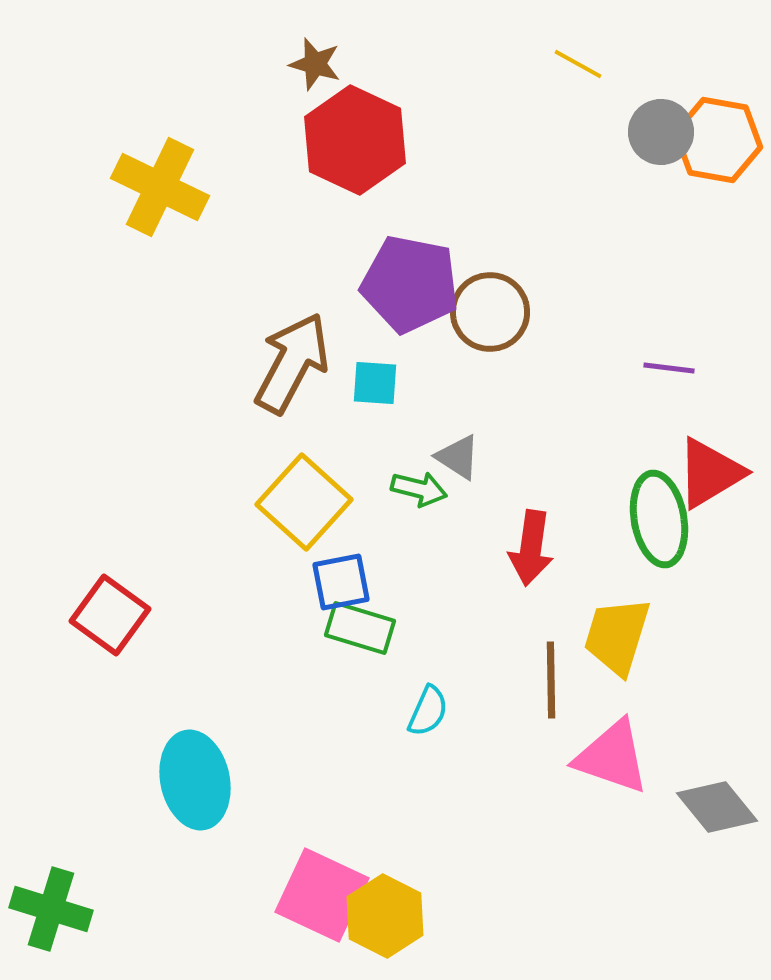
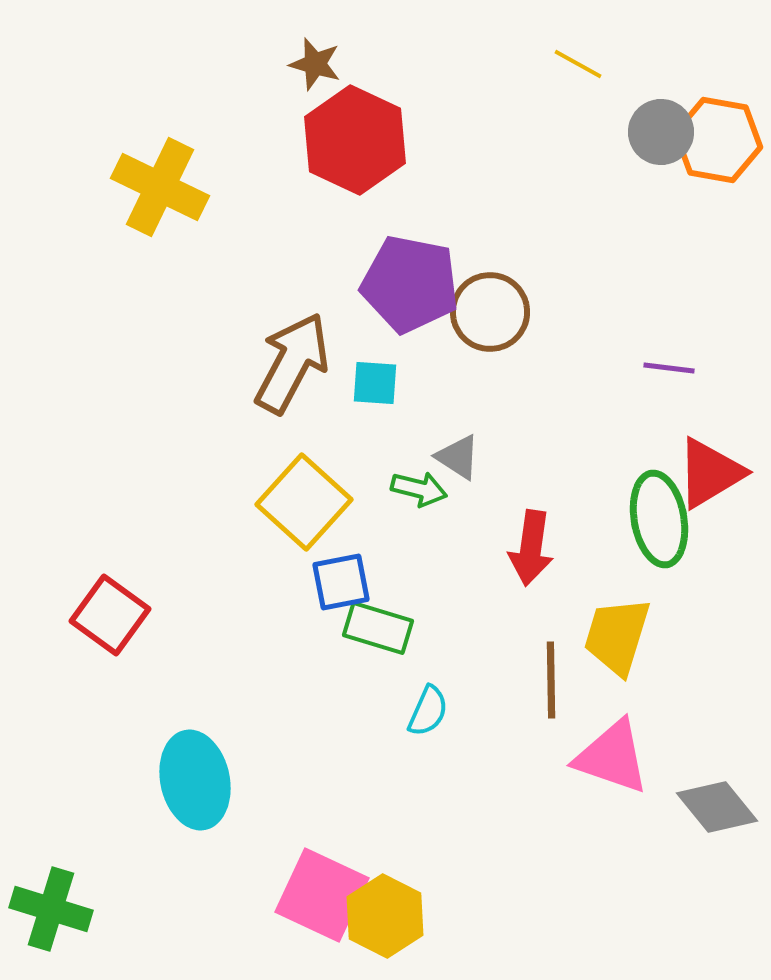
green rectangle: moved 18 px right
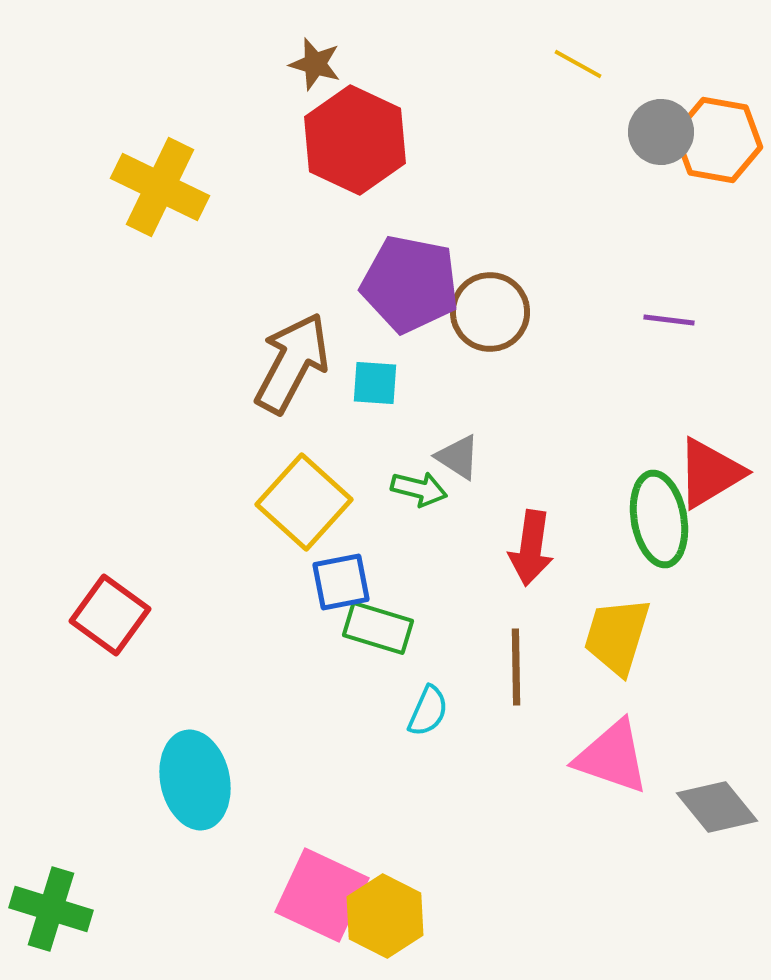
purple line: moved 48 px up
brown line: moved 35 px left, 13 px up
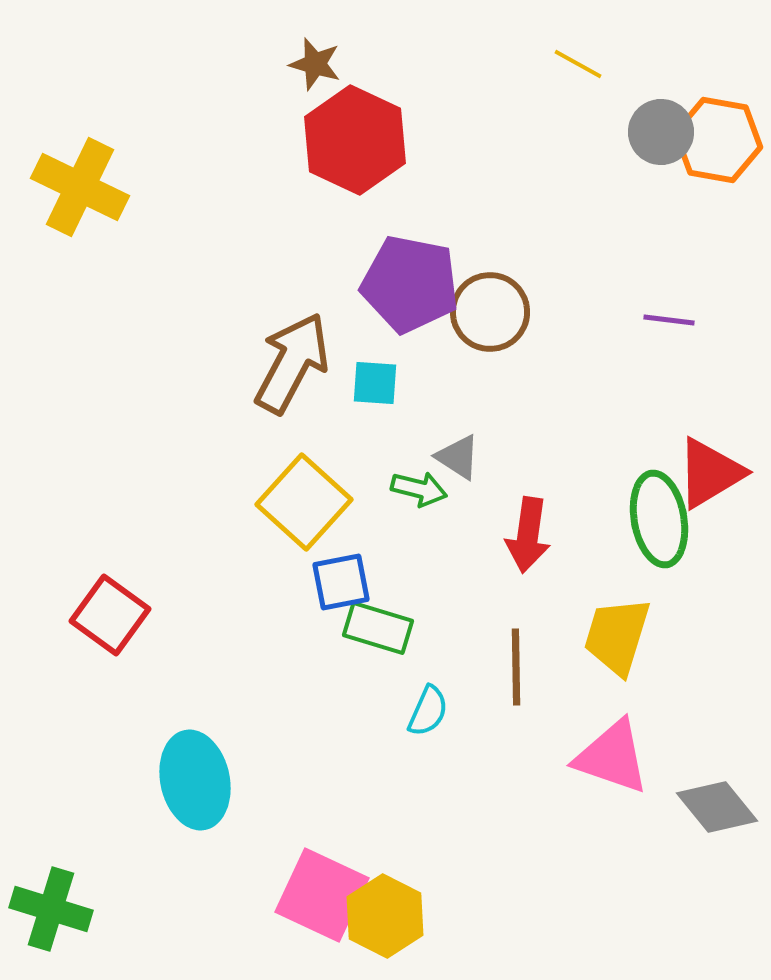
yellow cross: moved 80 px left
red arrow: moved 3 px left, 13 px up
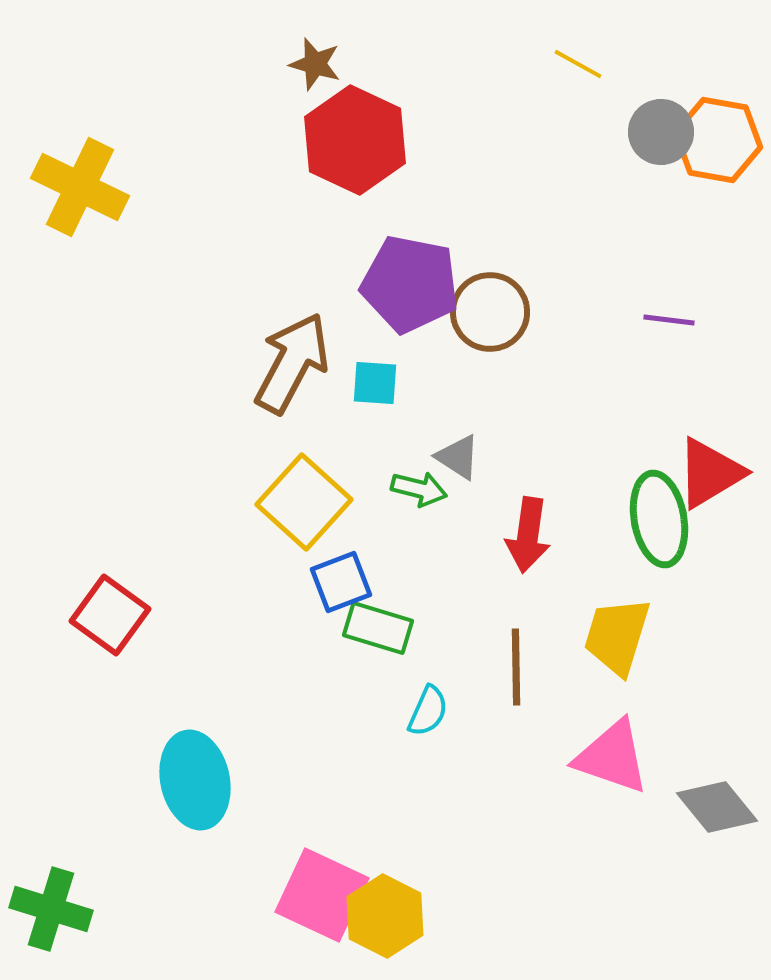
blue square: rotated 10 degrees counterclockwise
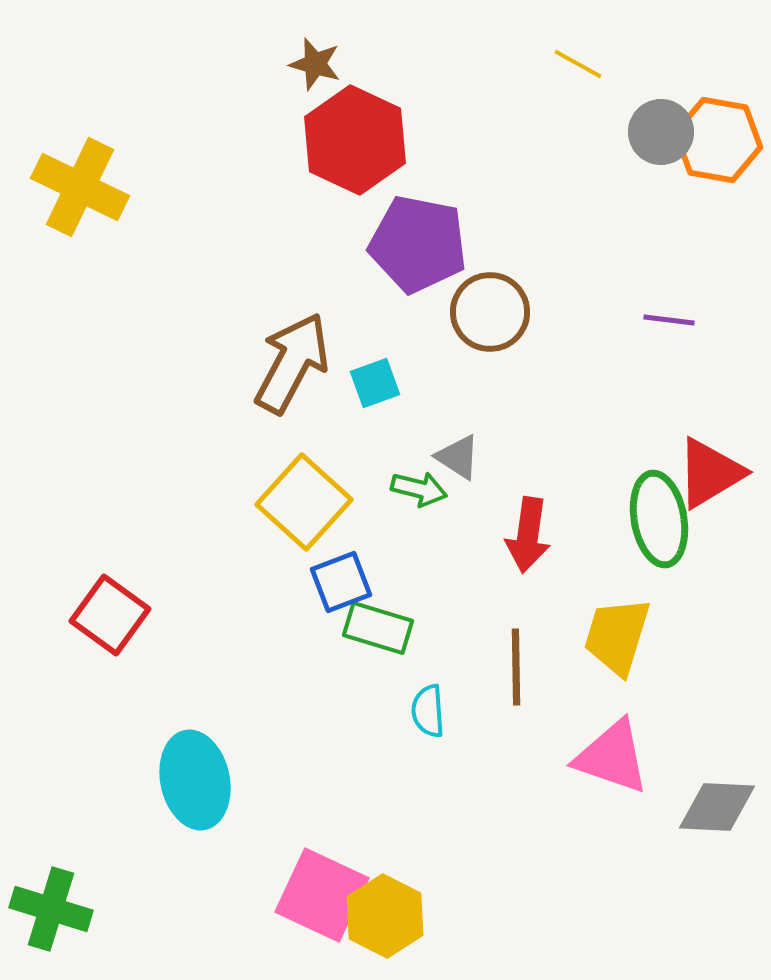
purple pentagon: moved 8 px right, 40 px up
cyan square: rotated 24 degrees counterclockwise
cyan semicircle: rotated 152 degrees clockwise
gray diamond: rotated 48 degrees counterclockwise
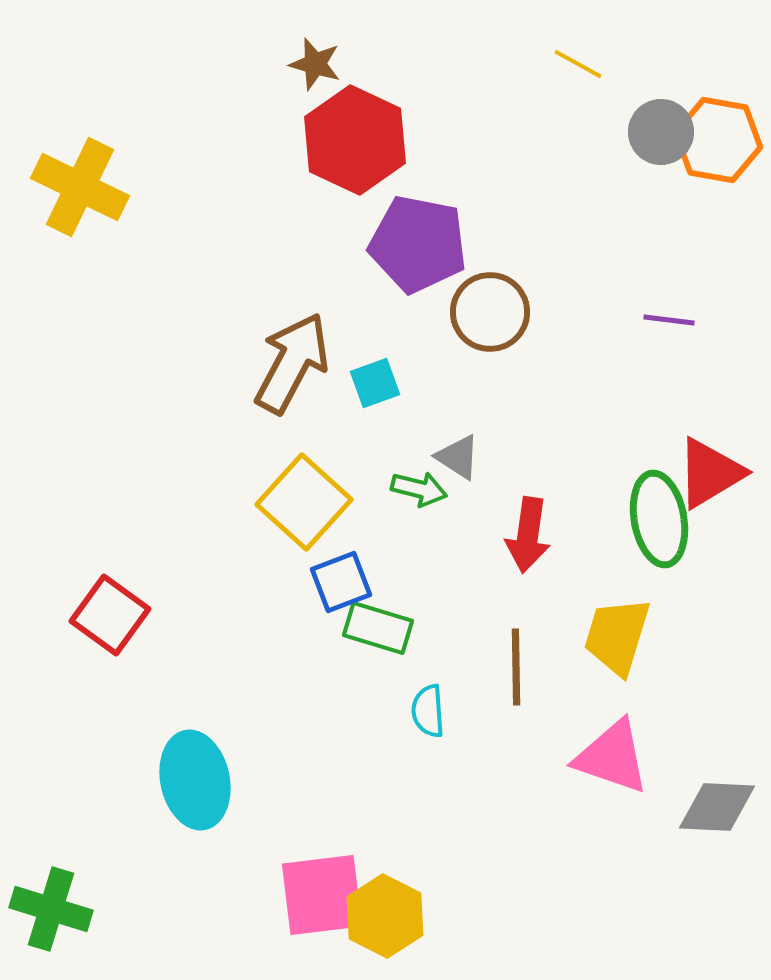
pink square: rotated 32 degrees counterclockwise
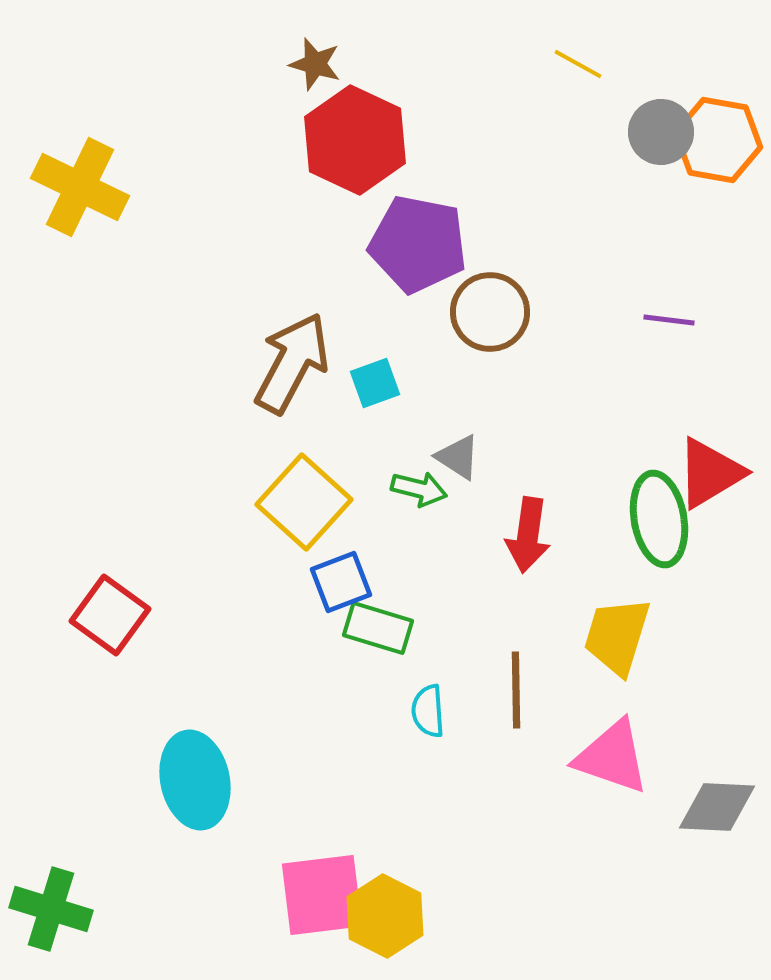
brown line: moved 23 px down
